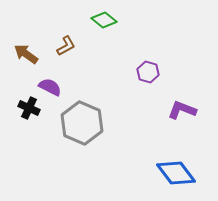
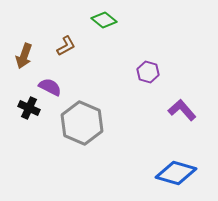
brown arrow: moved 2 px left, 2 px down; rotated 105 degrees counterclockwise
purple L-shape: rotated 28 degrees clockwise
blue diamond: rotated 36 degrees counterclockwise
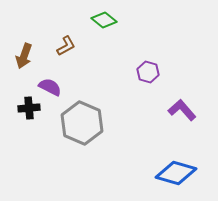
black cross: rotated 30 degrees counterclockwise
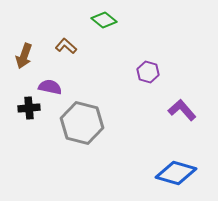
brown L-shape: rotated 110 degrees counterclockwise
purple semicircle: rotated 15 degrees counterclockwise
gray hexagon: rotated 9 degrees counterclockwise
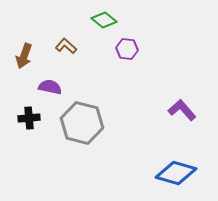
purple hexagon: moved 21 px left, 23 px up; rotated 10 degrees counterclockwise
black cross: moved 10 px down
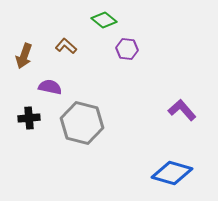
blue diamond: moved 4 px left
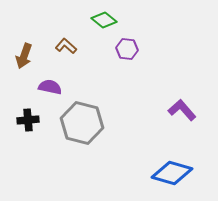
black cross: moved 1 px left, 2 px down
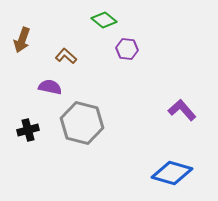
brown L-shape: moved 10 px down
brown arrow: moved 2 px left, 16 px up
black cross: moved 10 px down; rotated 10 degrees counterclockwise
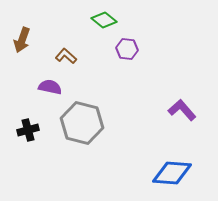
blue diamond: rotated 12 degrees counterclockwise
